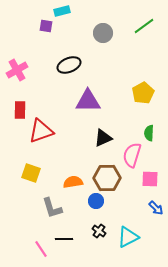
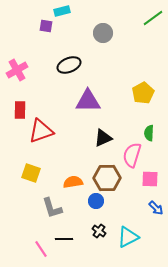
green line: moved 9 px right, 8 px up
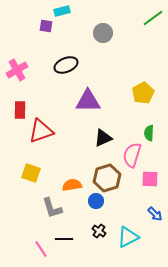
black ellipse: moved 3 px left
brown hexagon: rotated 16 degrees counterclockwise
orange semicircle: moved 1 px left, 3 px down
blue arrow: moved 1 px left, 6 px down
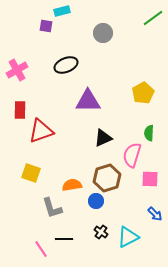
black cross: moved 2 px right, 1 px down
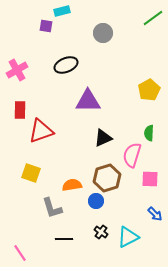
yellow pentagon: moved 6 px right, 3 px up
pink line: moved 21 px left, 4 px down
